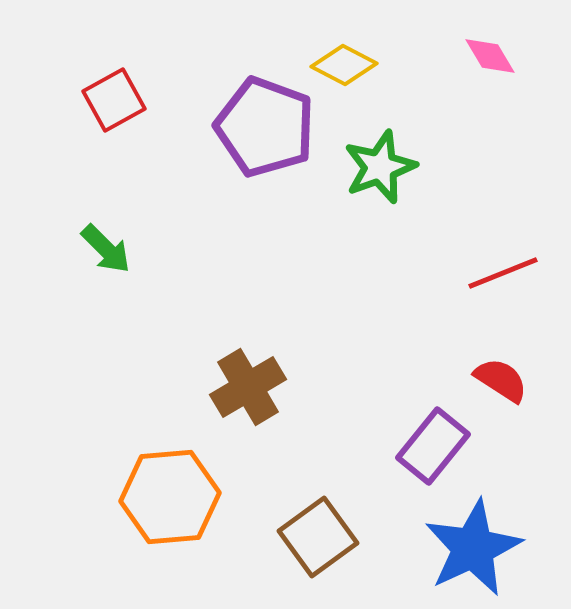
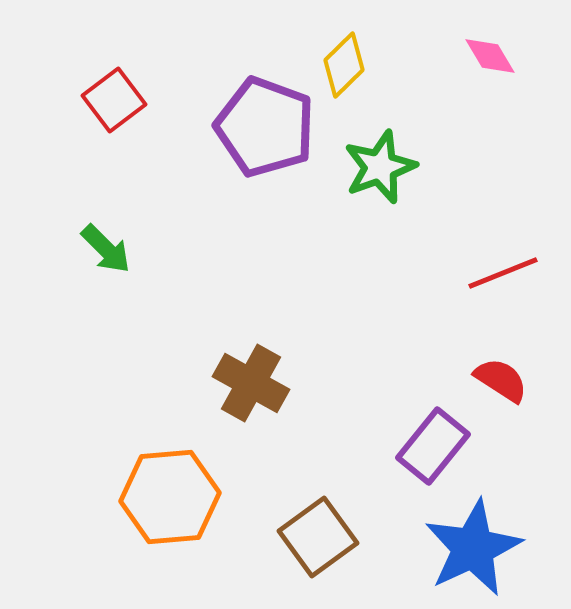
yellow diamond: rotated 72 degrees counterclockwise
red square: rotated 8 degrees counterclockwise
brown cross: moved 3 px right, 4 px up; rotated 30 degrees counterclockwise
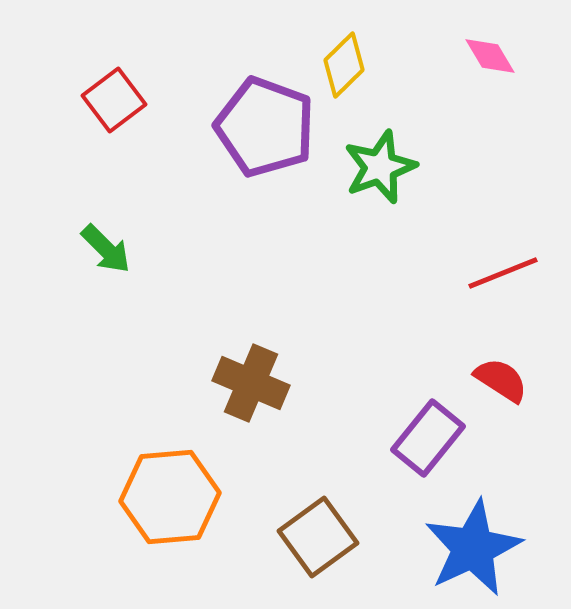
brown cross: rotated 6 degrees counterclockwise
purple rectangle: moved 5 px left, 8 px up
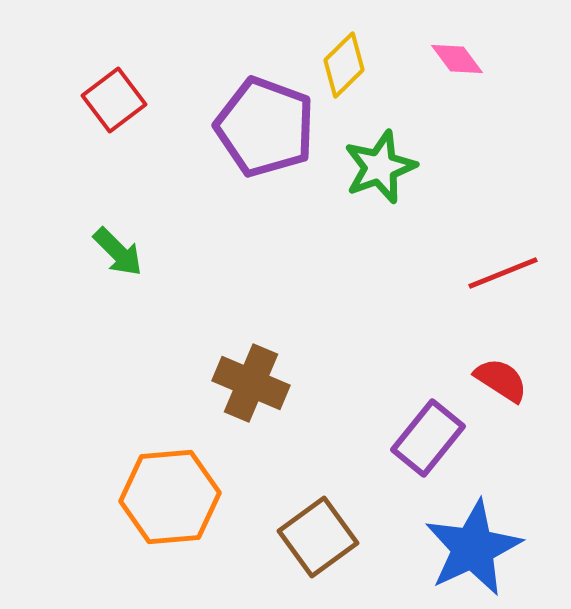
pink diamond: moved 33 px left, 3 px down; rotated 6 degrees counterclockwise
green arrow: moved 12 px right, 3 px down
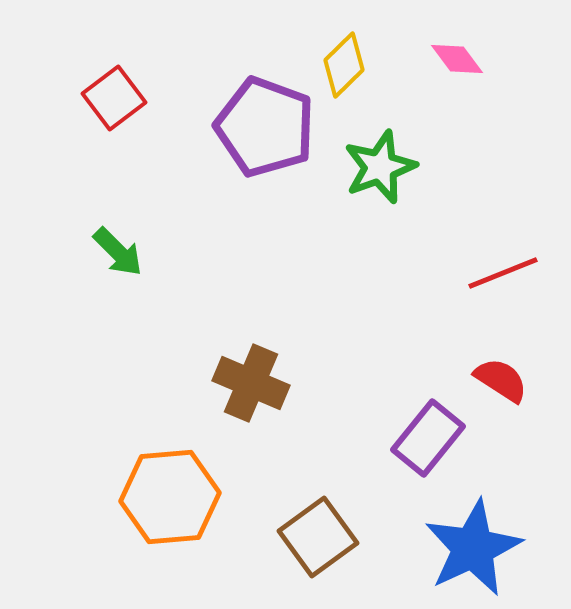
red square: moved 2 px up
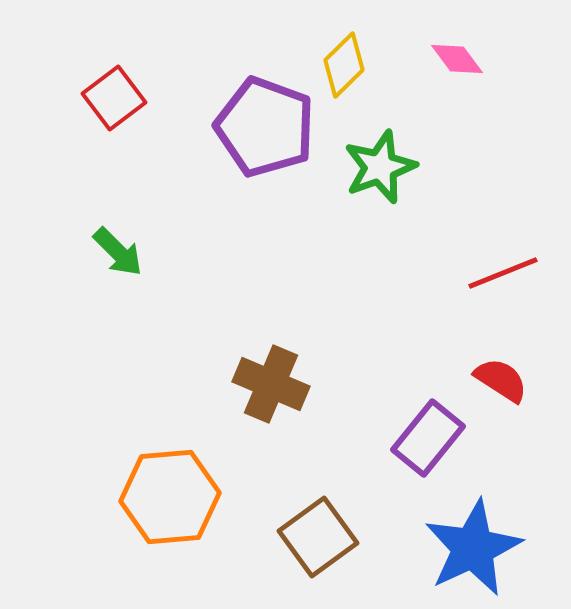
brown cross: moved 20 px right, 1 px down
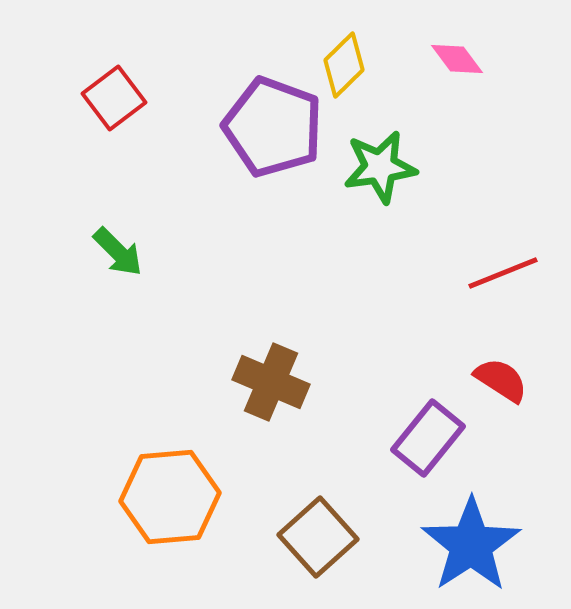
purple pentagon: moved 8 px right
green star: rotated 12 degrees clockwise
brown cross: moved 2 px up
brown square: rotated 6 degrees counterclockwise
blue star: moved 2 px left, 3 px up; rotated 8 degrees counterclockwise
